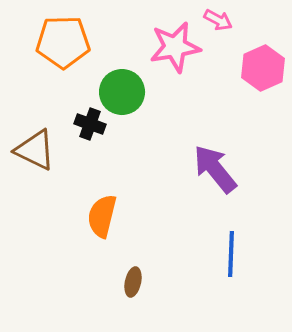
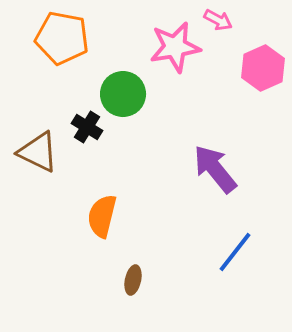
orange pentagon: moved 1 px left, 4 px up; rotated 12 degrees clockwise
green circle: moved 1 px right, 2 px down
black cross: moved 3 px left, 3 px down; rotated 12 degrees clockwise
brown triangle: moved 3 px right, 2 px down
blue line: moved 4 px right, 2 px up; rotated 36 degrees clockwise
brown ellipse: moved 2 px up
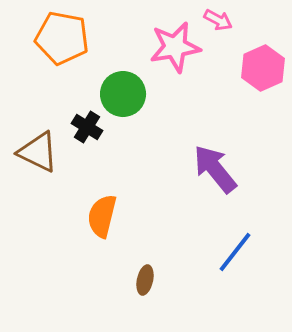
brown ellipse: moved 12 px right
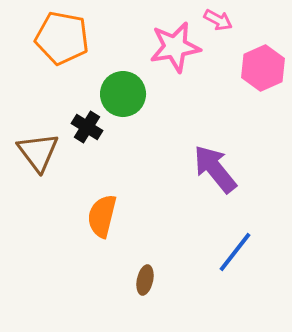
brown triangle: rotated 27 degrees clockwise
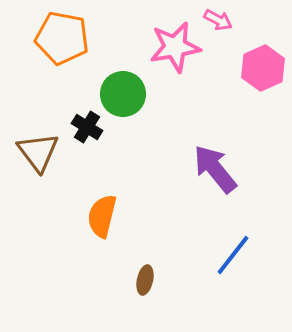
blue line: moved 2 px left, 3 px down
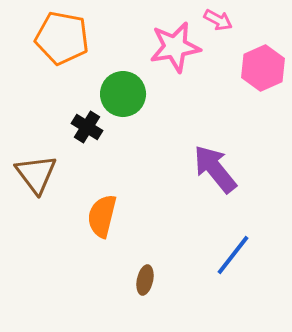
brown triangle: moved 2 px left, 22 px down
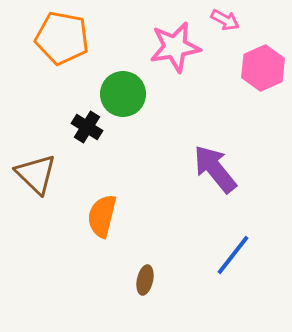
pink arrow: moved 7 px right
brown triangle: rotated 9 degrees counterclockwise
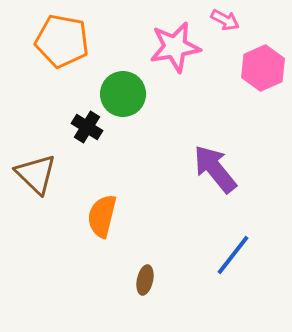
orange pentagon: moved 3 px down
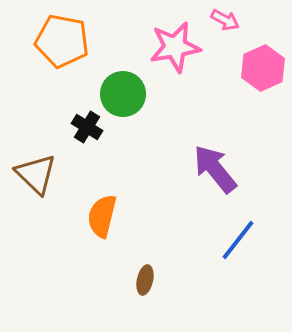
blue line: moved 5 px right, 15 px up
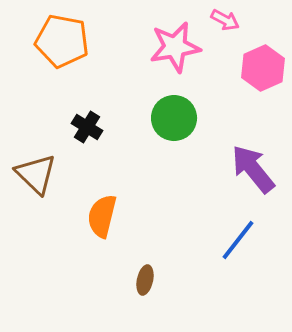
green circle: moved 51 px right, 24 px down
purple arrow: moved 38 px right
